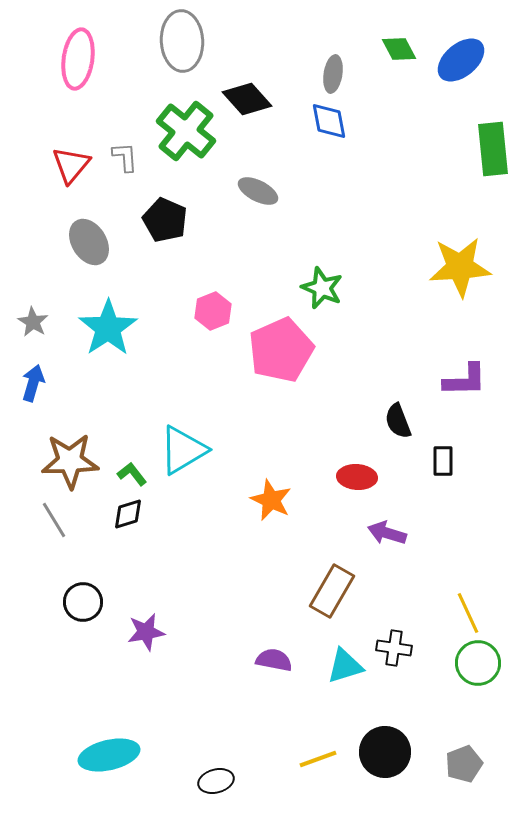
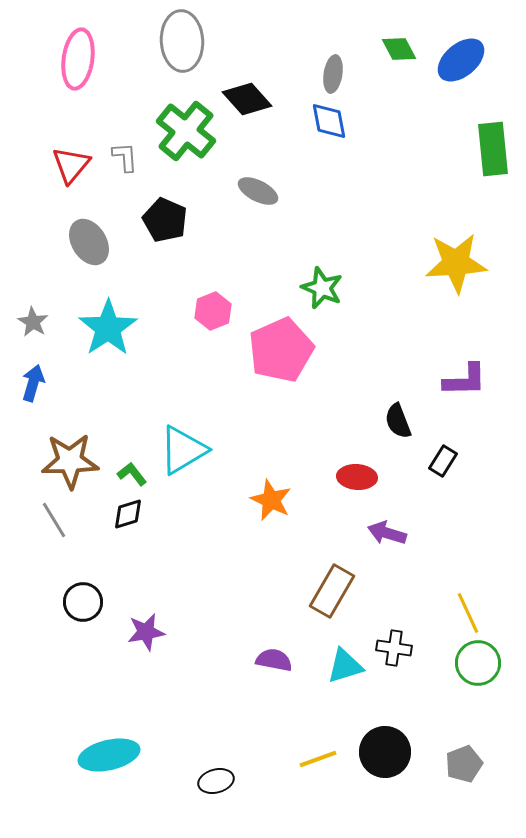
yellow star at (460, 267): moved 4 px left, 4 px up
black rectangle at (443, 461): rotated 32 degrees clockwise
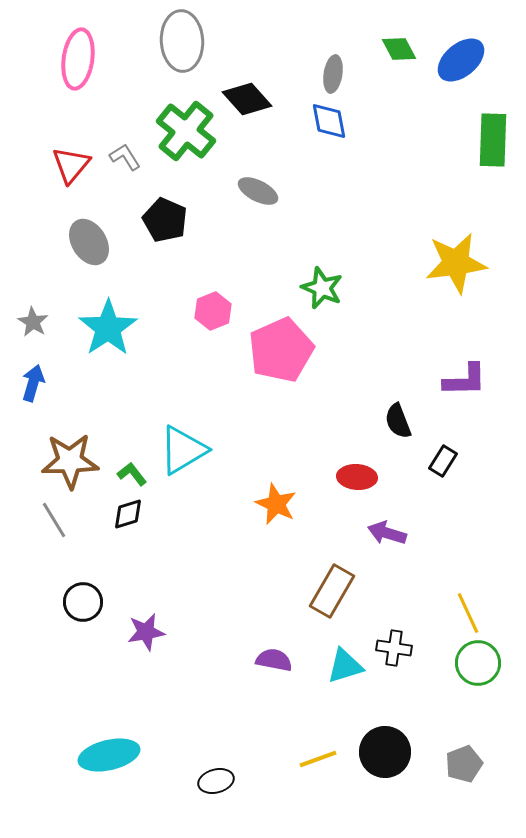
green rectangle at (493, 149): moved 9 px up; rotated 8 degrees clockwise
gray L-shape at (125, 157): rotated 28 degrees counterclockwise
yellow star at (456, 263): rotated 4 degrees counterclockwise
orange star at (271, 500): moved 5 px right, 4 px down
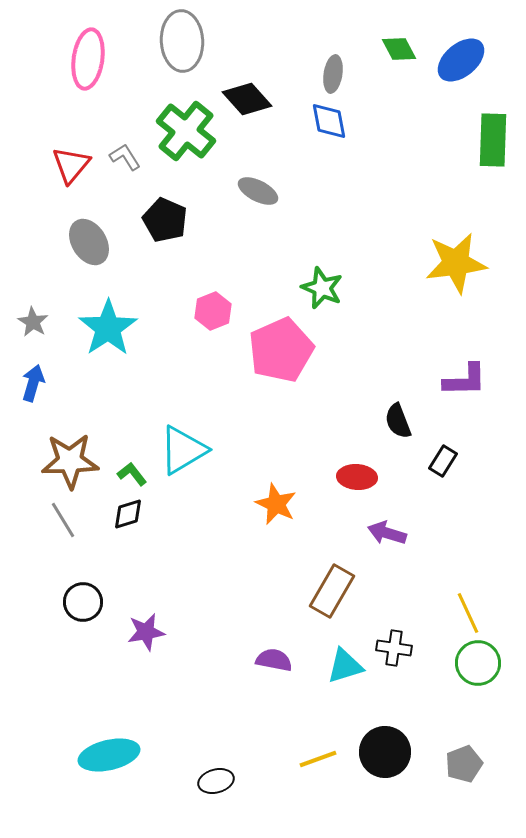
pink ellipse at (78, 59): moved 10 px right
gray line at (54, 520): moved 9 px right
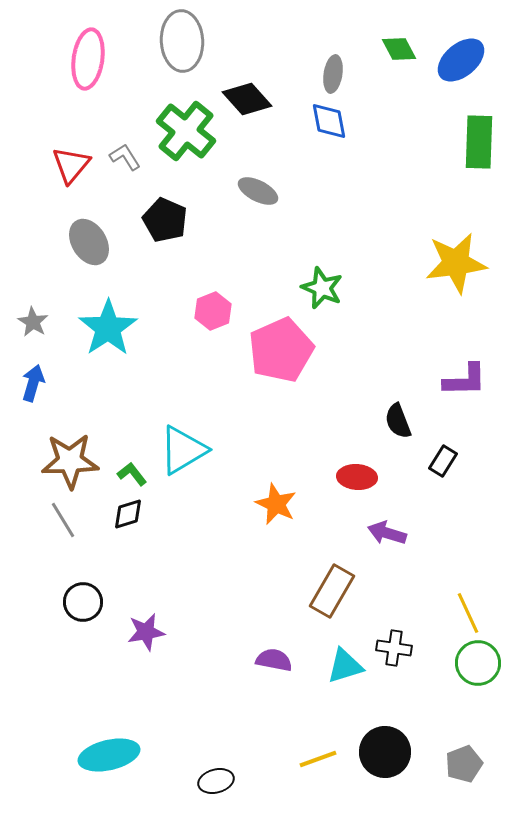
green rectangle at (493, 140): moved 14 px left, 2 px down
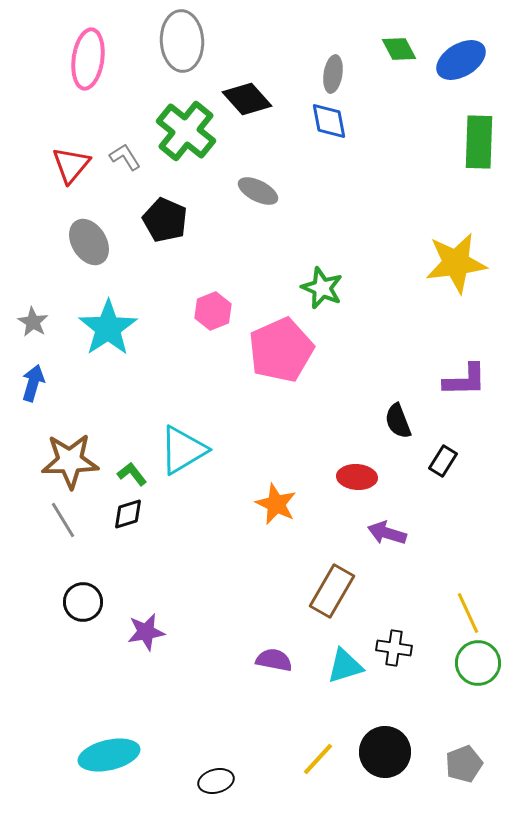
blue ellipse at (461, 60): rotated 9 degrees clockwise
yellow line at (318, 759): rotated 27 degrees counterclockwise
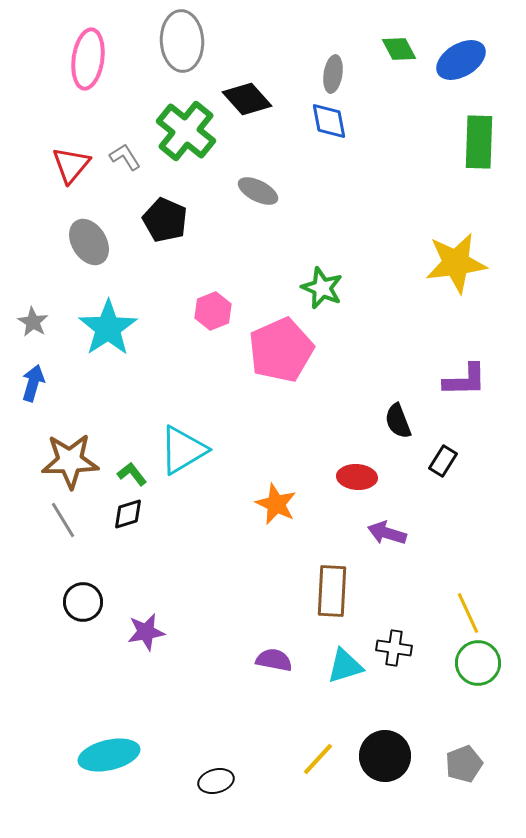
brown rectangle at (332, 591): rotated 27 degrees counterclockwise
black circle at (385, 752): moved 4 px down
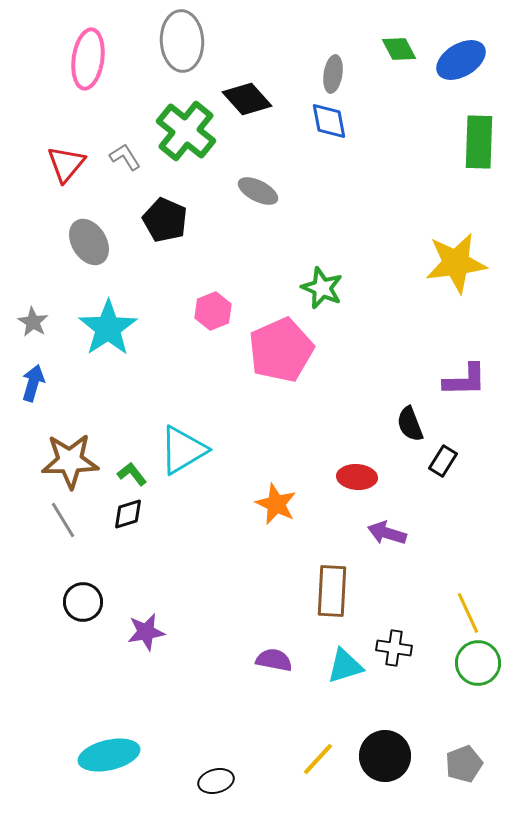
red triangle at (71, 165): moved 5 px left, 1 px up
black semicircle at (398, 421): moved 12 px right, 3 px down
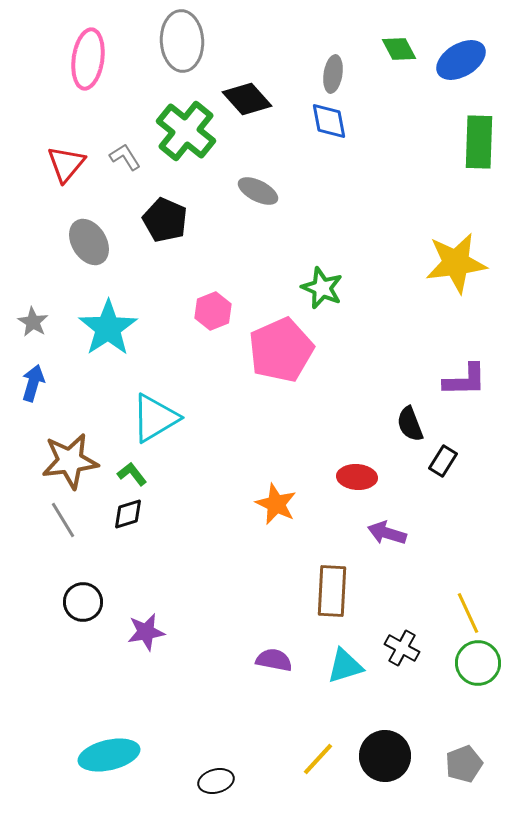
cyan triangle at (183, 450): moved 28 px left, 32 px up
brown star at (70, 461): rotated 6 degrees counterclockwise
black cross at (394, 648): moved 8 px right; rotated 20 degrees clockwise
